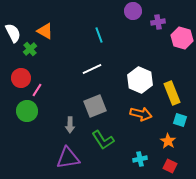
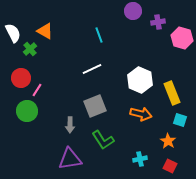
purple triangle: moved 2 px right, 1 px down
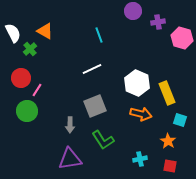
white hexagon: moved 3 px left, 3 px down
yellow rectangle: moved 5 px left
red square: rotated 16 degrees counterclockwise
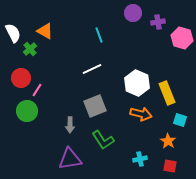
purple circle: moved 2 px down
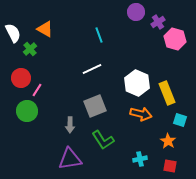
purple circle: moved 3 px right, 1 px up
purple cross: rotated 24 degrees counterclockwise
orange triangle: moved 2 px up
pink hexagon: moved 7 px left, 1 px down
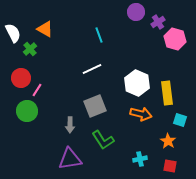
yellow rectangle: rotated 15 degrees clockwise
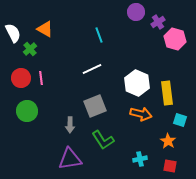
pink line: moved 4 px right, 12 px up; rotated 40 degrees counterclockwise
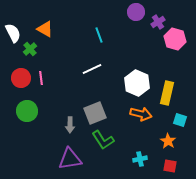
yellow rectangle: rotated 20 degrees clockwise
gray square: moved 7 px down
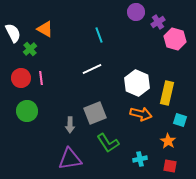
green L-shape: moved 5 px right, 3 px down
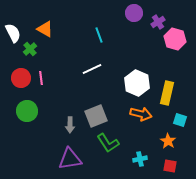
purple circle: moved 2 px left, 1 px down
gray square: moved 1 px right, 3 px down
